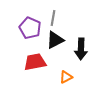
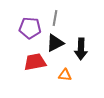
gray line: moved 2 px right
purple pentagon: rotated 20 degrees counterclockwise
black triangle: moved 3 px down
orange triangle: moved 1 px left, 2 px up; rotated 32 degrees clockwise
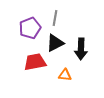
purple pentagon: rotated 25 degrees counterclockwise
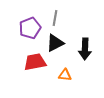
black arrow: moved 4 px right
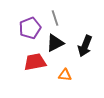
gray line: rotated 28 degrees counterclockwise
black arrow: moved 3 px up; rotated 20 degrees clockwise
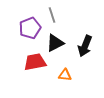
gray line: moved 3 px left, 3 px up
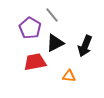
gray line: rotated 21 degrees counterclockwise
purple pentagon: rotated 20 degrees counterclockwise
orange triangle: moved 4 px right, 1 px down
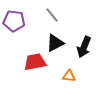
purple pentagon: moved 16 px left, 7 px up; rotated 25 degrees counterclockwise
black arrow: moved 1 px left, 1 px down
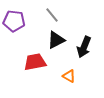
black triangle: moved 1 px right, 3 px up
orange triangle: rotated 24 degrees clockwise
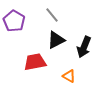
purple pentagon: rotated 25 degrees clockwise
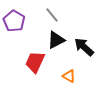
black arrow: rotated 110 degrees clockwise
red trapezoid: rotated 55 degrees counterclockwise
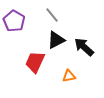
orange triangle: rotated 40 degrees counterclockwise
